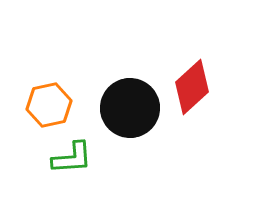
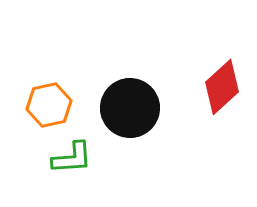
red diamond: moved 30 px right
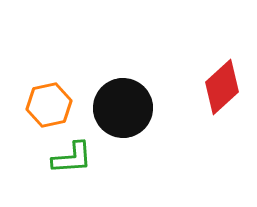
black circle: moved 7 px left
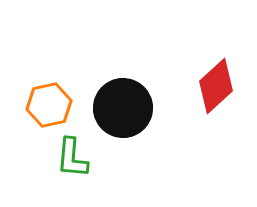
red diamond: moved 6 px left, 1 px up
green L-shape: rotated 99 degrees clockwise
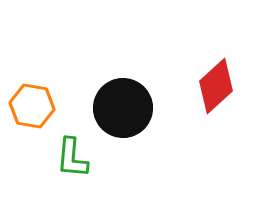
orange hexagon: moved 17 px left, 1 px down; rotated 21 degrees clockwise
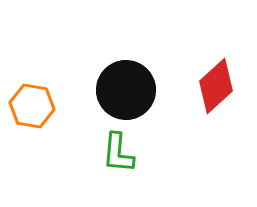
black circle: moved 3 px right, 18 px up
green L-shape: moved 46 px right, 5 px up
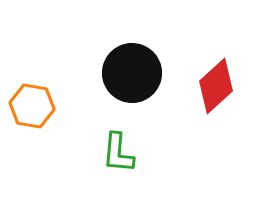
black circle: moved 6 px right, 17 px up
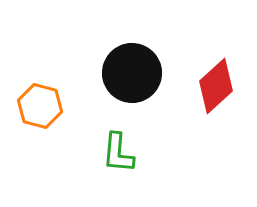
orange hexagon: moved 8 px right; rotated 6 degrees clockwise
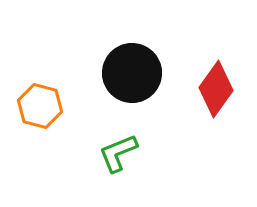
red diamond: moved 3 px down; rotated 12 degrees counterclockwise
green L-shape: rotated 63 degrees clockwise
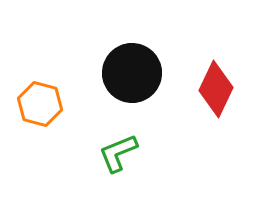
red diamond: rotated 10 degrees counterclockwise
orange hexagon: moved 2 px up
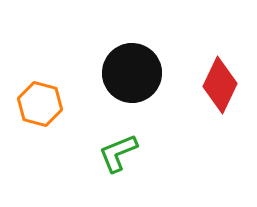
red diamond: moved 4 px right, 4 px up
